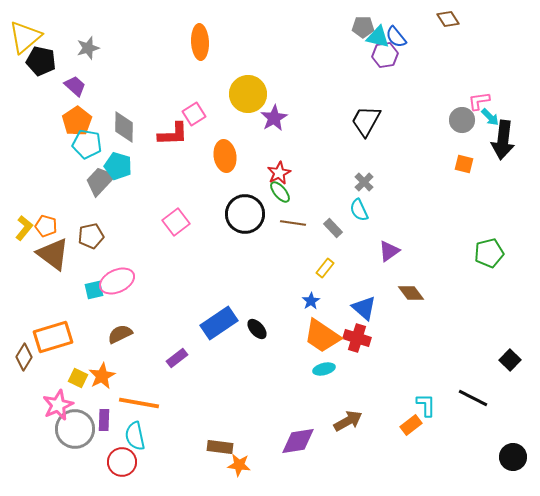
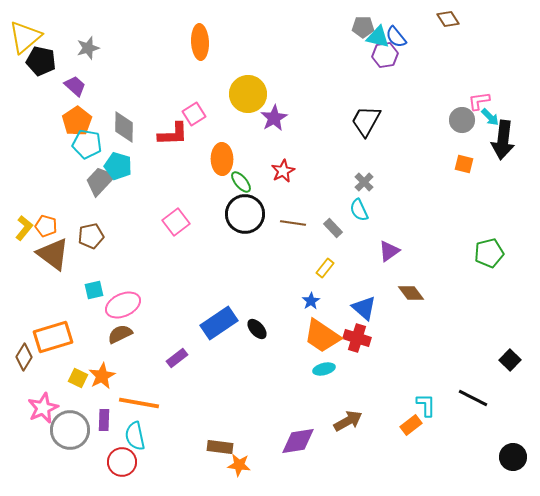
orange ellipse at (225, 156): moved 3 px left, 3 px down; rotated 8 degrees clockwise
red star at (279, 173): moved 4 px right, 2 px up
green ellipse at (280, 192): moved 39 px left, 10 px up
pink ellipse at (117, 281): moved 6 px right, 24 px down
pink star at (58, 405): moved 15 px left, 3 px down
gray circle at (75, 429): moved 5 px left, 1 px down
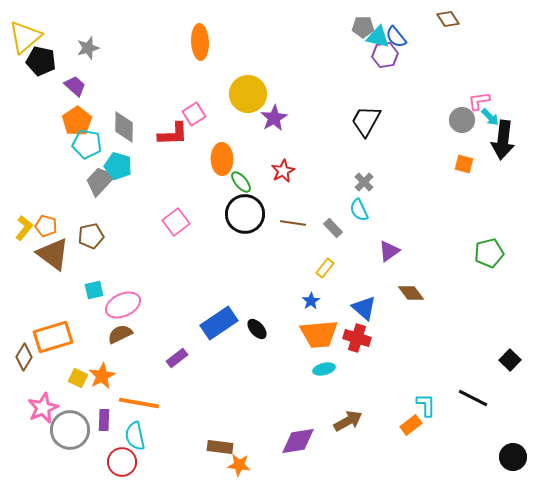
orange trapezoid at (322, 336): moved 3 px left, 2 px up; rotated 39 degrees counterclockwise
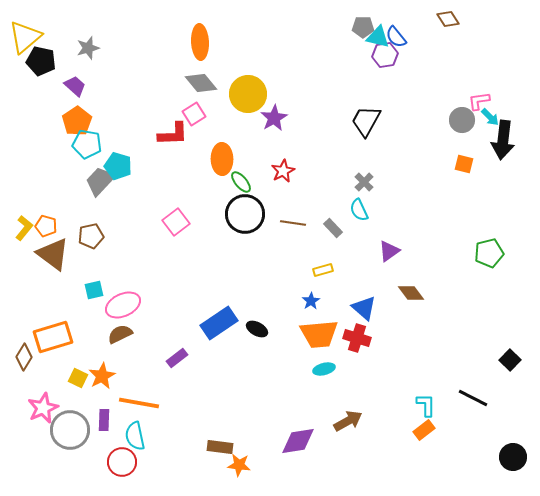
gray diamond at (124, 127): moved 77 px right, 44 px up; rotated 40 degrees counterclockwise
yellow rectangle at (325, 268): moved 2 px left, 2 px down; rotated 36 degrees clockwise
black ellipse at (257, 329): rotated 20 degrees counterclockwise
orange rectangle at (411, 425): moved 13 px right, 5 px down
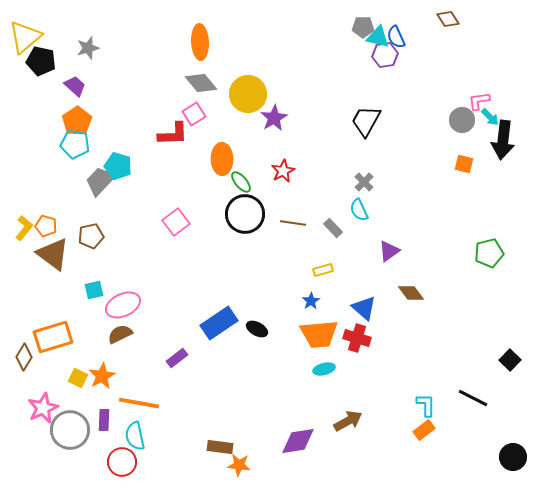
blue semicircle at (396, 37): rotated 15 degrees clockwise
cyan pentagon at (87, 144): moved 12 px left
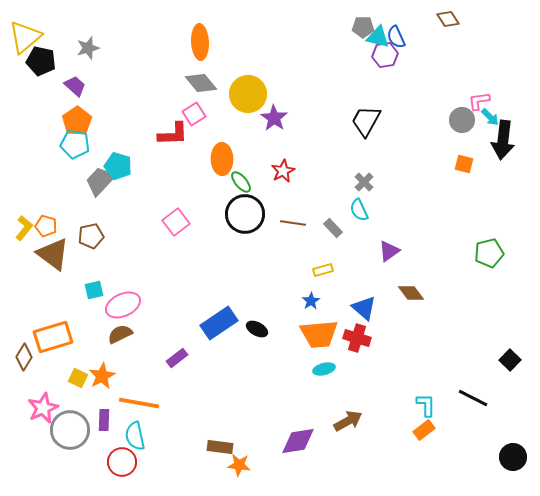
purple star at (274, 118): rotated 8 degrees counterclockwise
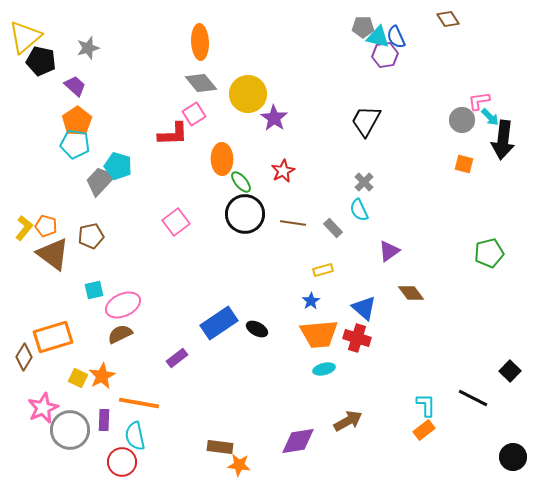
black square at (510, 360): moved 11 px down
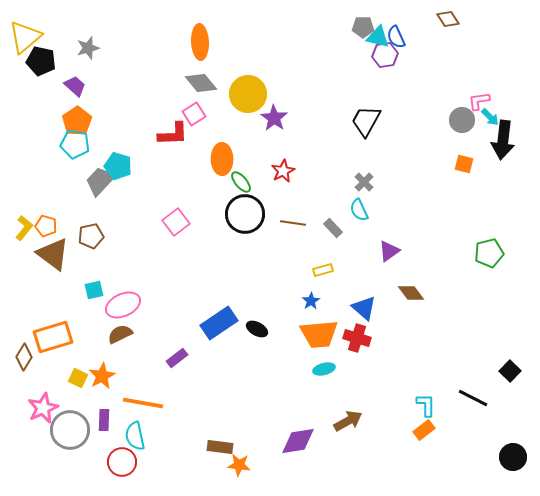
orange line at (139, 403): moved 4 px right
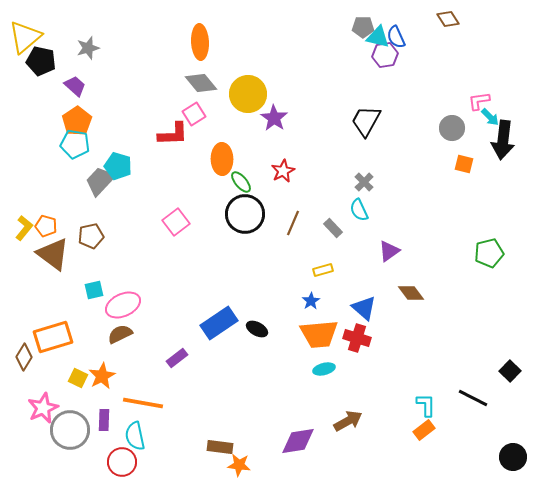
gray circle at (462, 120): moved 10 px left, 8 px down
brown line at (293, 223): rotated 75 degrees counterclockwise
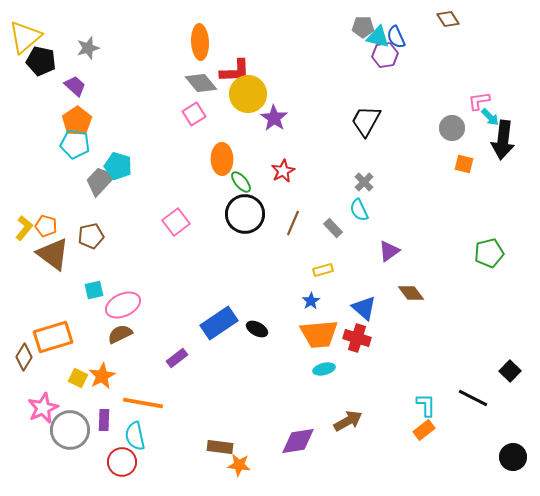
red L-shape at (173, 134): moved 62 px right, 63 px up
